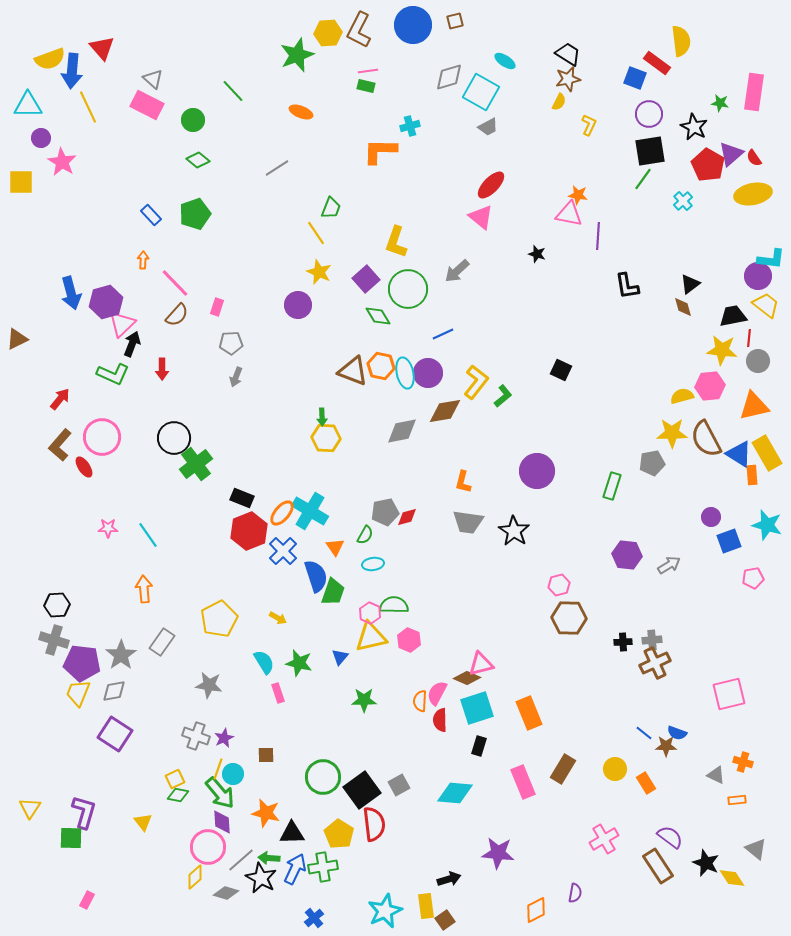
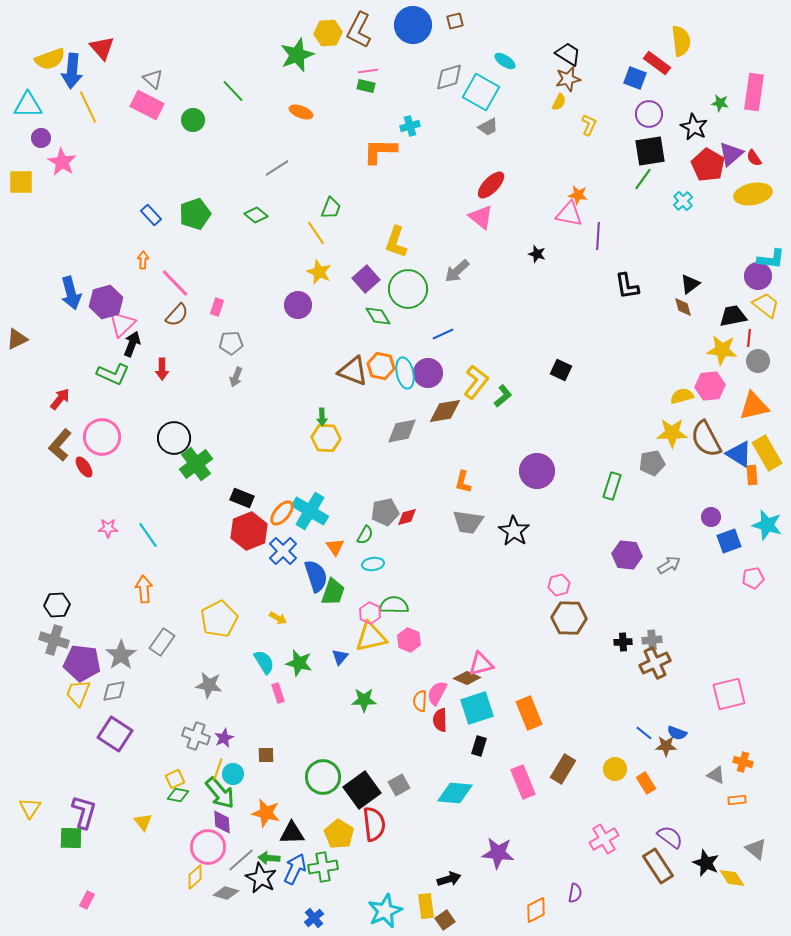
green diamond at (198, 160): moved 58 px right, 55 px down
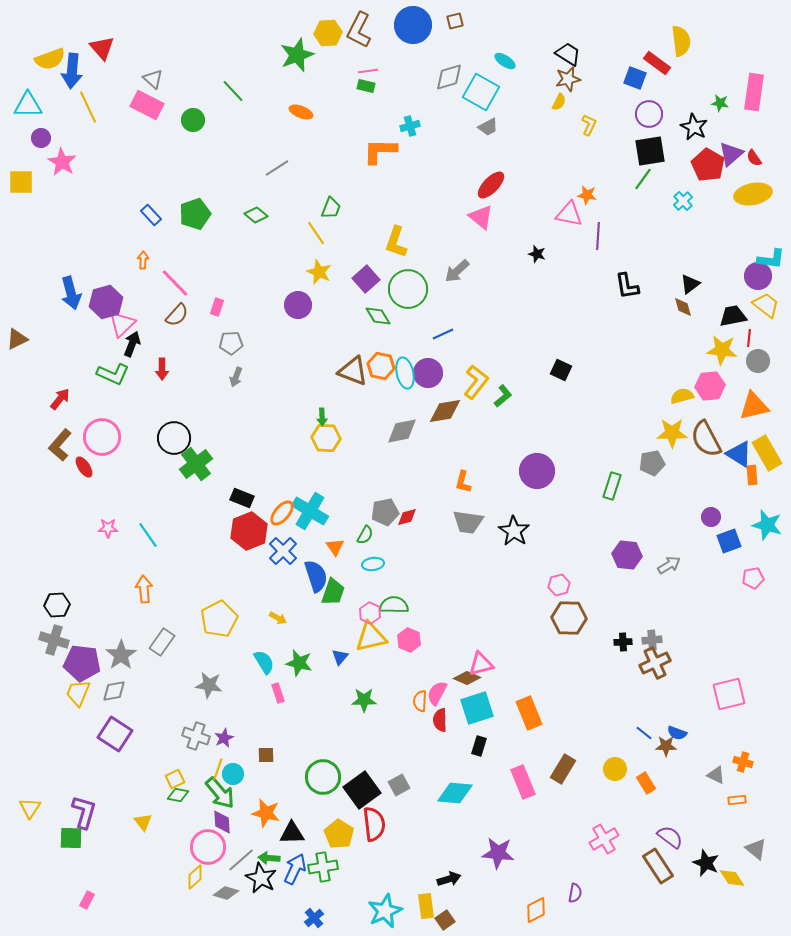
orange star at (578, 195): moved 9 px right
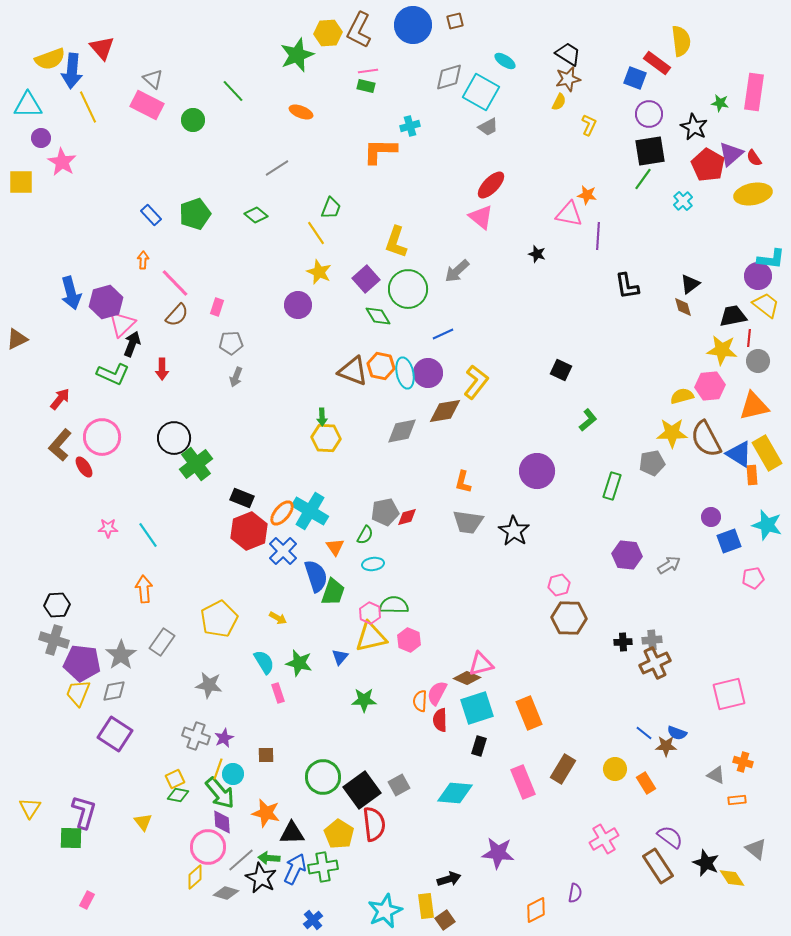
green L-shape at (503, 396): moved 85 px right, 24 px down
blue cross at (314, 918): moved 1 px left, 2 px down
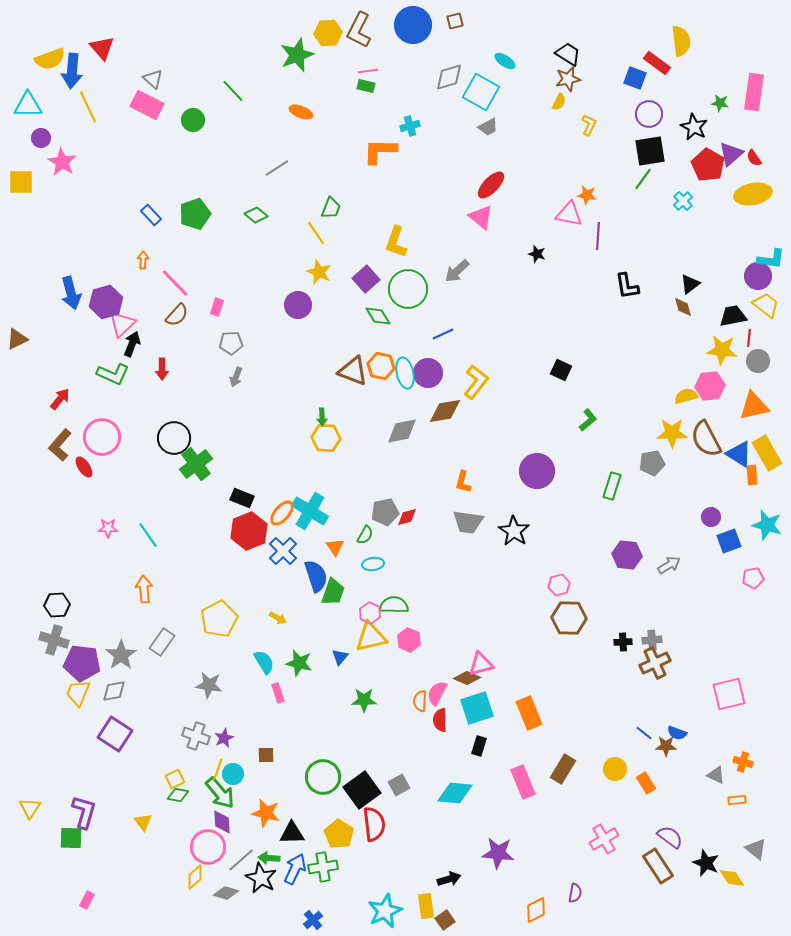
yellow semicircle at (682, 396): moved 4 px right
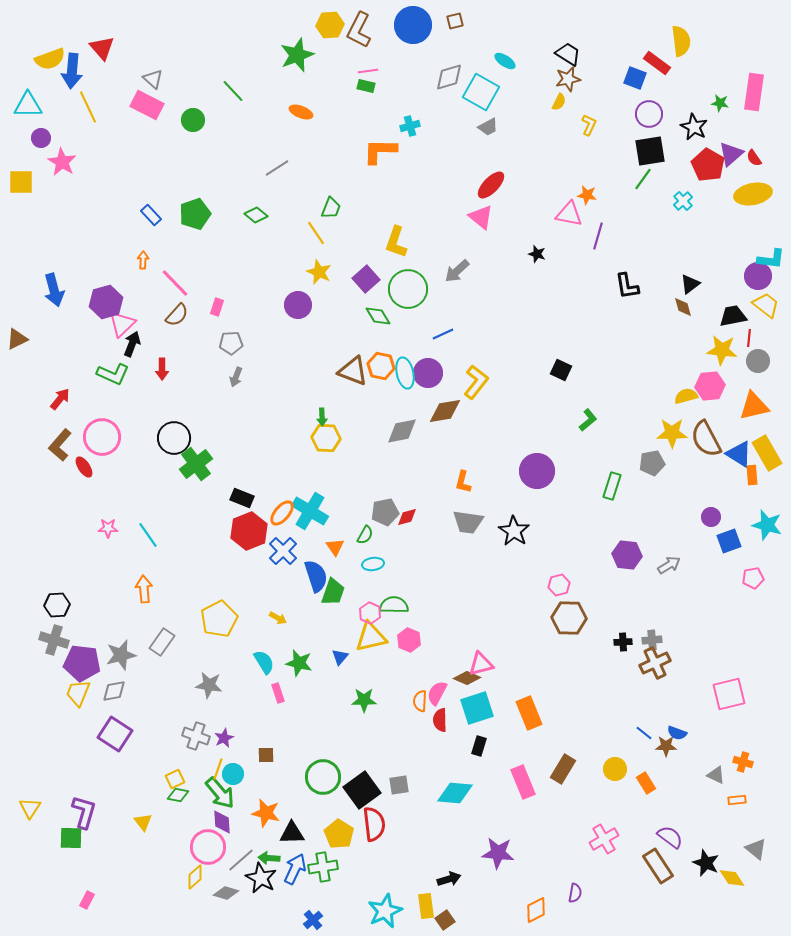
yellow hexagon at (328, 33): moved 2 px right, 8 px up
purple line at (598, 236): rotated 12 degrees clockwise
blue arrow at (71, 293): moved 17 px left, 3 px up
gray star at (121, 655): rotated 20 degrees clockwise
gray square at (399, 785): rotated 20 degrees clockwise
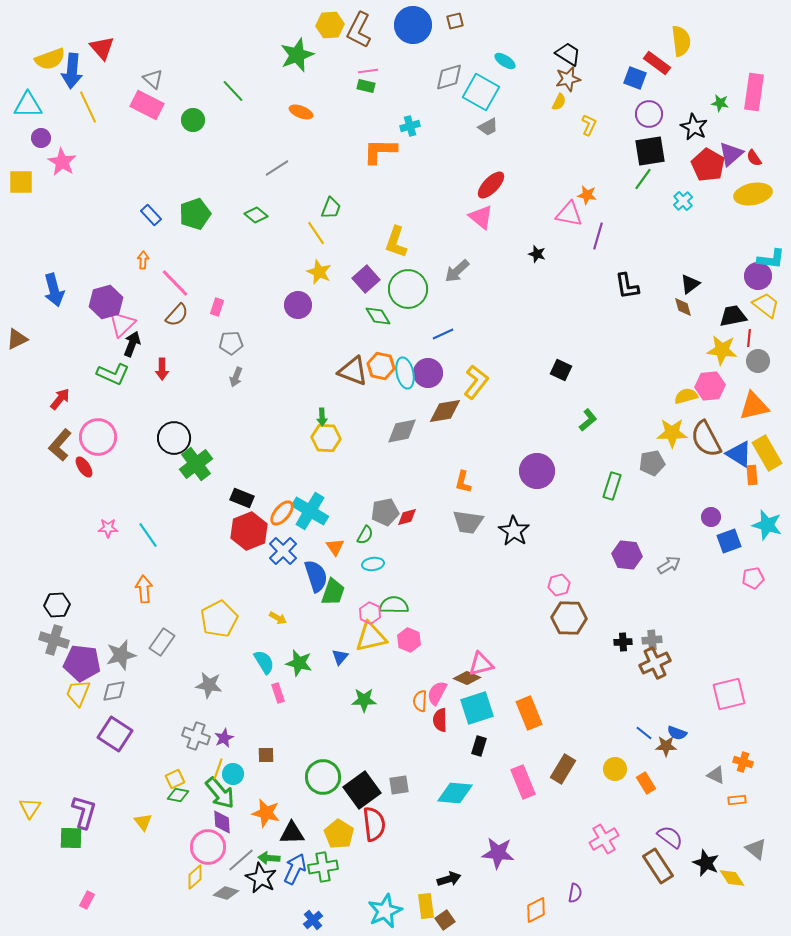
pink circle at (102, 437): moved 4 px left
